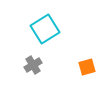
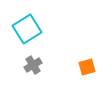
cyan square: moved 18 px left
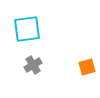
cyan square: rotated 24 degrees clockwise
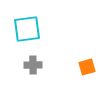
gray cross: rotated 30 degrees clockwise
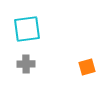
gray cross: moved 7 px left, 1 px up
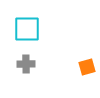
cyan square: rotated 8 degrees clockwise
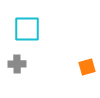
gray cross: moved 9 px left
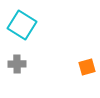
cyan square: moved 5 px left, 4 px up; rotated 32 degrees clockwise
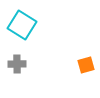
orange square: moved 1 px left, 2 px up
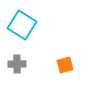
orange square: moved 21 px left
